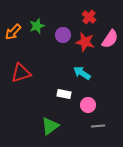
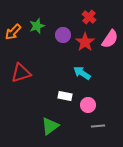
red star: rotated 24 degrees clockwise
white rectangle: moved 1 px right, 2 px down
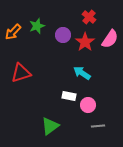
white rectangle: moved 4 px right
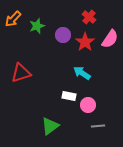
orange arrow: moved 13 px up
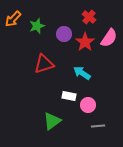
purple circle: moved 1 px right, 1 px up
pink semicircle: moved 1 px left, 1 px up
red triangle: moved 23 px right, 9 px up
green triangle: moved 2 px right, 5 px up
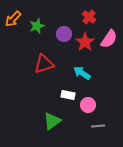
pink semicircle: moved 1 px down
white rectangle: moved 1 px left, 1 px up
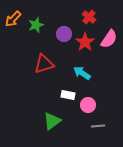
green star: moved 1 px left, 1 px up
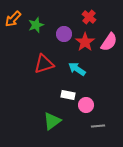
pink semicircle: moved 3 px down
cyan arrow: moved 5 px left, 4 px up
pink circle: moved 2 px left
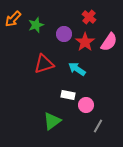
gray line: rotated 56 degrees counterclockwise
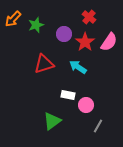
cyan arrow: moved 1 px right, 2 px up
